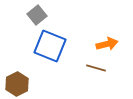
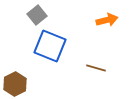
orange arrow: moved 24 px up
brown hexagon: moved 2 px left
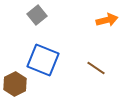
blue square: moved 7 px left, 14 px down
brown line: rotated 18 degrees clockwise
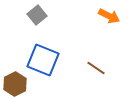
orange arrow: moved 2 px right, 4 px up; rotated 40 degrees clockwise
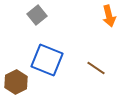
orange arrow: rotated 50 degrees clockwise
blue square: moved 4 px right
brown hexagon: moved 1 px right, 2 px up
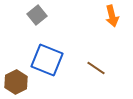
orange arrow: moved 3 px right
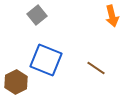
blue square: moved 1 px left
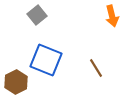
brown line: rotated 24 degrees clockwise
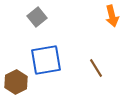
gray square: moved 2 px down
blue square: rotated 32 degrees counterclockwise
